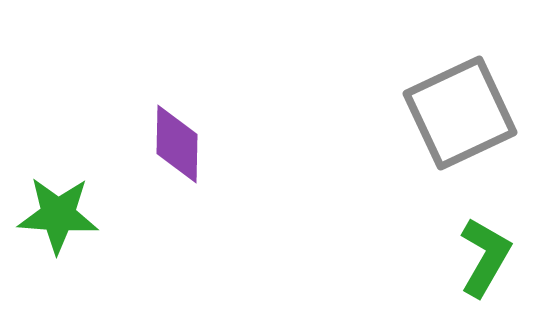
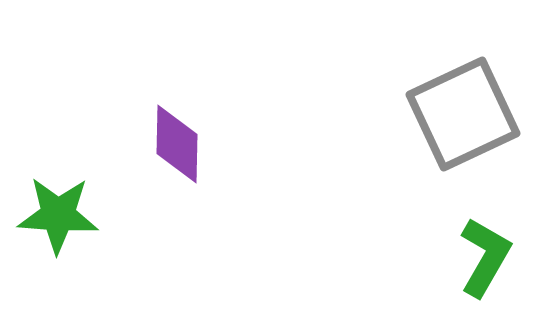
gray square: moved 3 px right, 1 px down
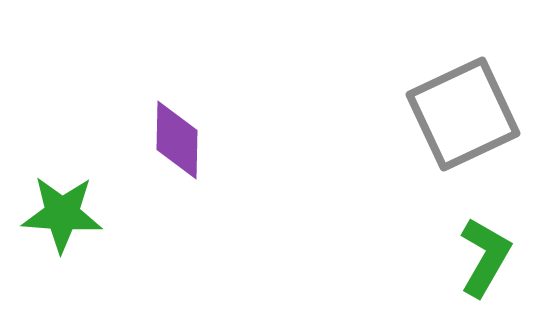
purple diamond: moved 4 px up
green star: moved 4 px right, 1 px up
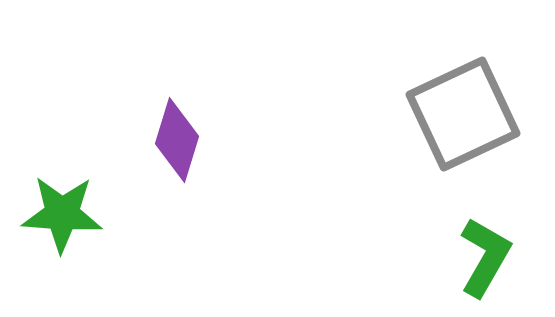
purple diamond: rotated 16 degrees clockwise
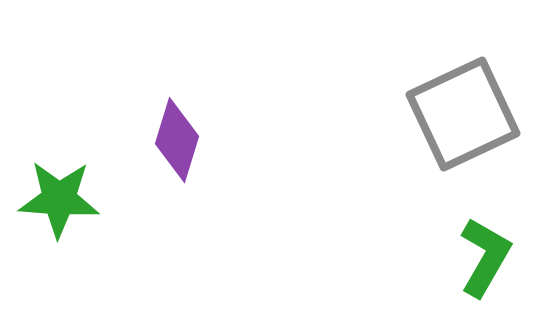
green star: moved 3 px left, 15 px up
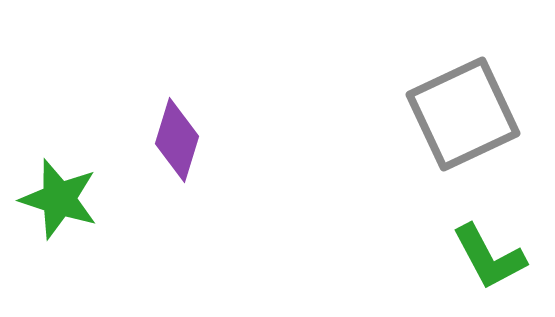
green star: rotated 14 degrees clockwise
green L-shape: moved 4 px right; rotated 122 degrees clockwise
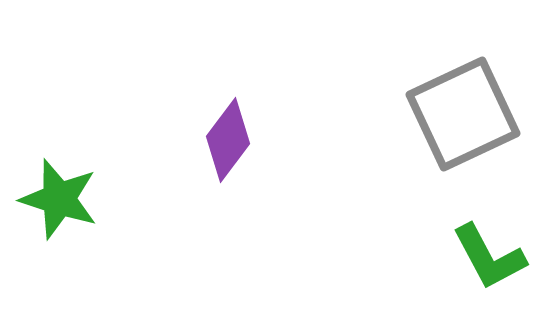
purple diamond: moved 51 px right; rotated 20 degrees clockwise
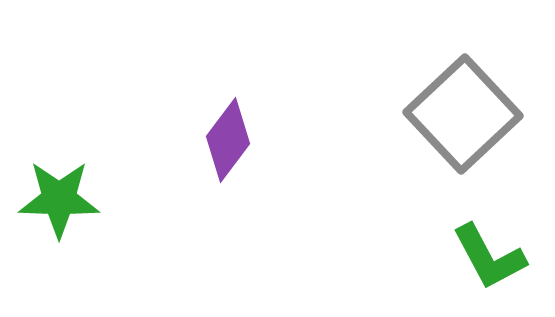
gray square: rotated 18 degrees counterclockwise
green star: rotated 16 degrees counterclockwise
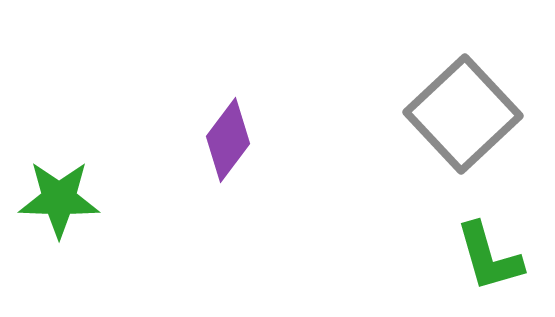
green L-shape: rotated 12 degrees clockwise
